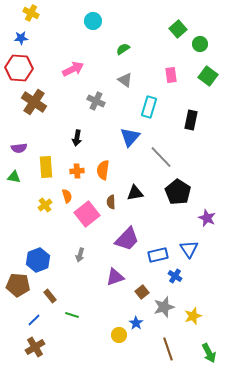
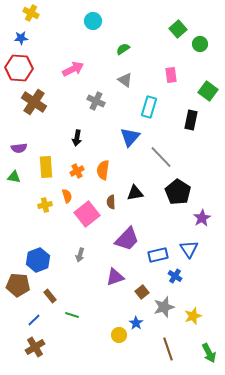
green square at (208, 76): moved 15 px down
orange cross at (77, 171): rotated 24 degrees counterclockwise
yellow cross at (45, 205): rotated 24 degrees clockwise
purple star at (207, 218): moved 5 px left; rotated 18 degrees clockwise
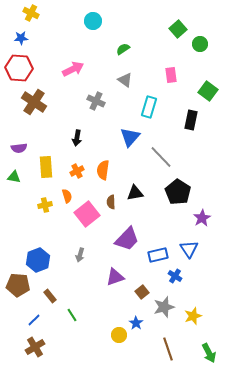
green line at (72, 315): rotated 40 degrees clockwise
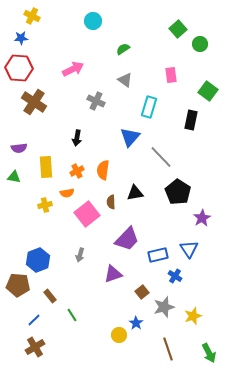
yellow cross at (31, 13): moved 1 px right, 3 px down
orange semicircle at (67, 196): moved 3 px up; rotated 96 degrees clockwise
purple triangle at (115, 277): moved 2 px left, 3 px up
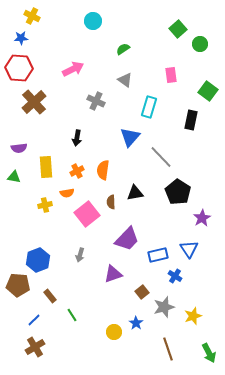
brown cross at (34, 102): rotated 15 degrees clockwise
yellow circle at (119, 335): moved 5 px left, 3 px up
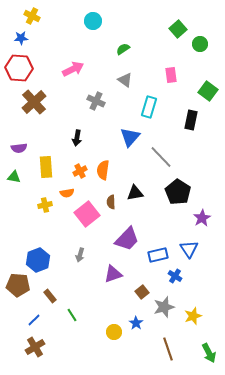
orange cross at (77, 171): moved 3 px right
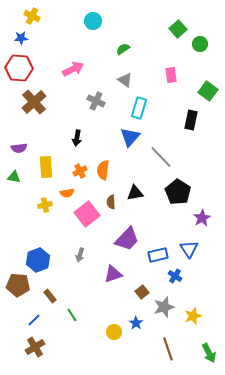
cyan rectangle at (149, 107): moved 10 px left, 1 px down
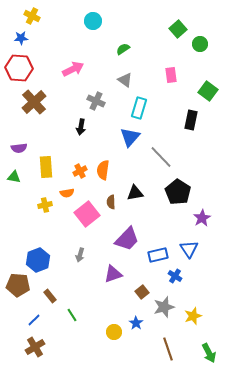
black arrow at (77, 138): moved 4 px right, 11 px up
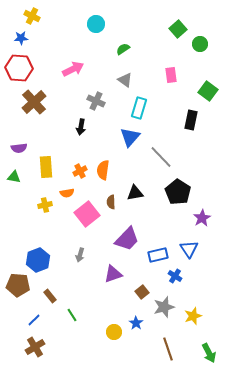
cyan circle at (93, 21): moved 3 px right, 3 px down
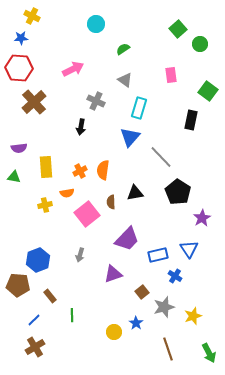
green line at (72, 315): rotated 32 degrees clockwise
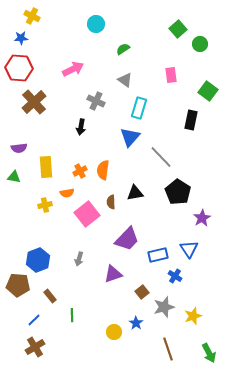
gray arrow at (80, 255): moved 1 px left, 4 px down
